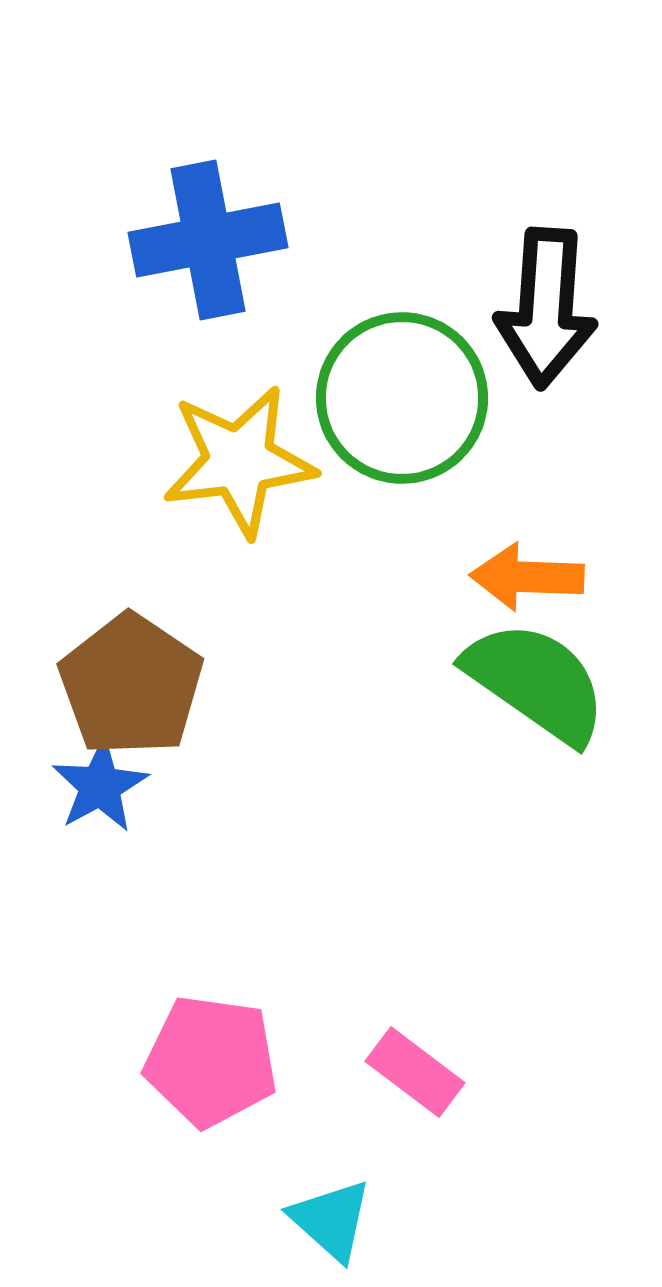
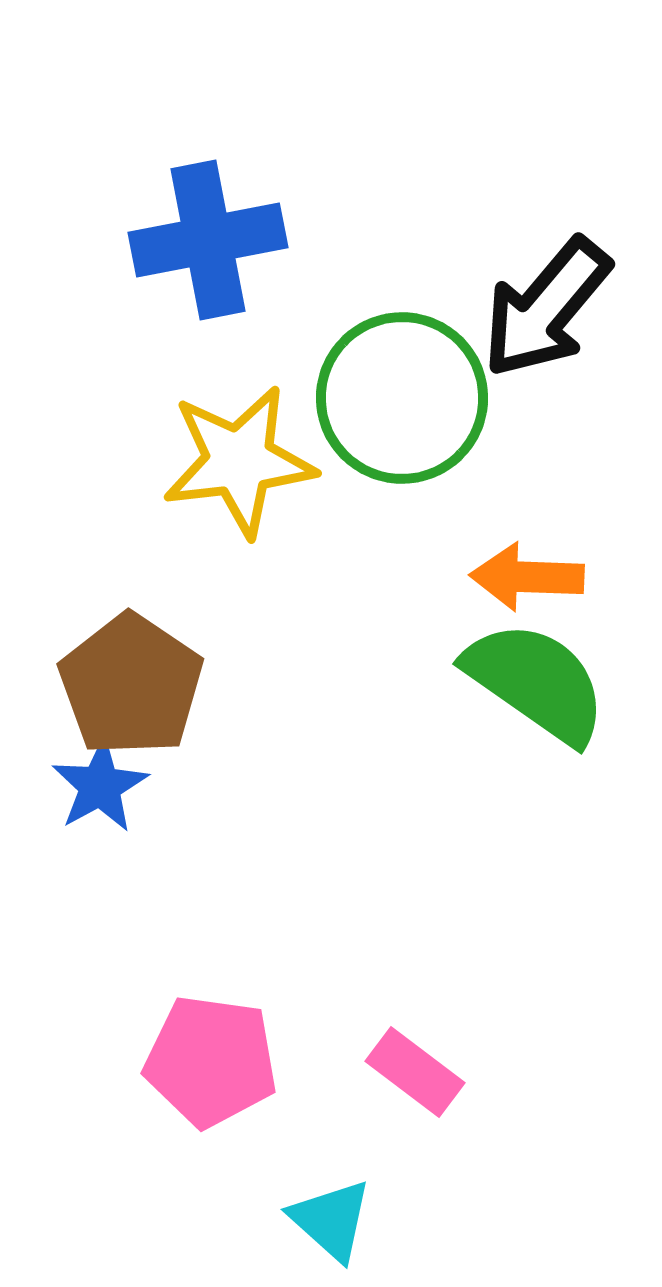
black arrow: rotated 36 degrees clockwise
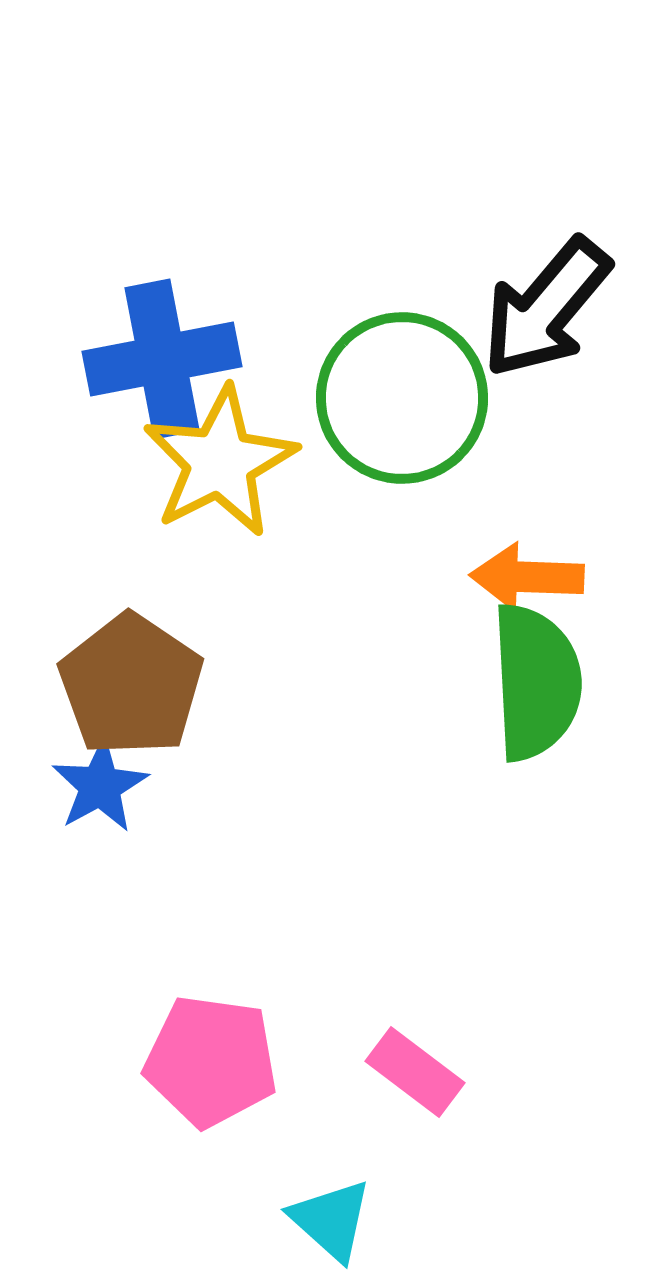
blue cross: moved 46 px left, 119 px down
yellow star: moved 19 px left, 1 px down; rotated 20 degrees counterclockwise
green semicircle: rotated 52 degrees clockwise
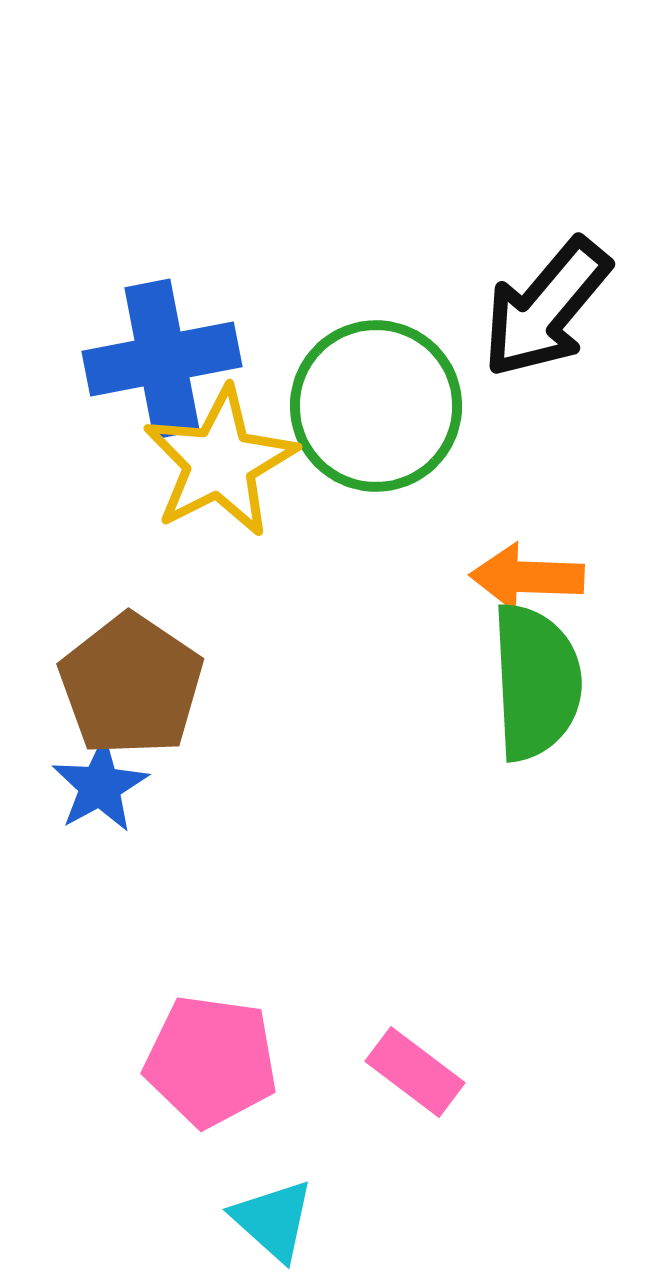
green circle: moved 26 px left, 8 px down
cyan triangle: moved 58 px left
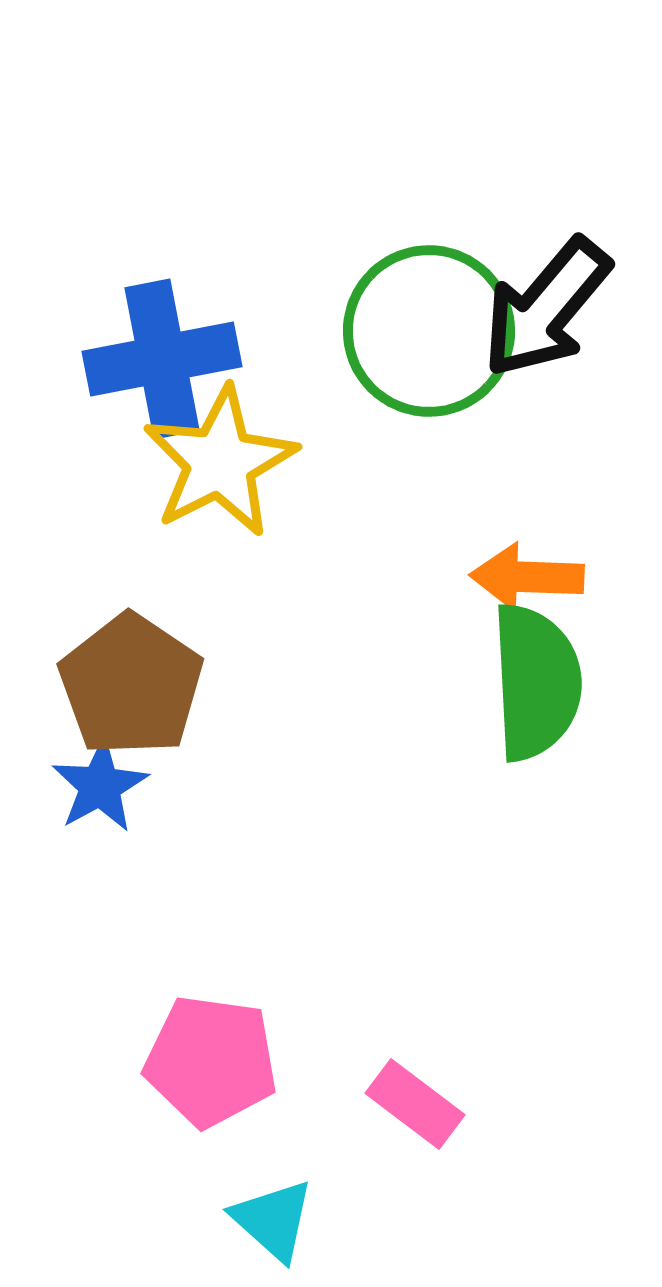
green circle: moved 53 px right, 75 px up
pink rectangle: moved 32 px down
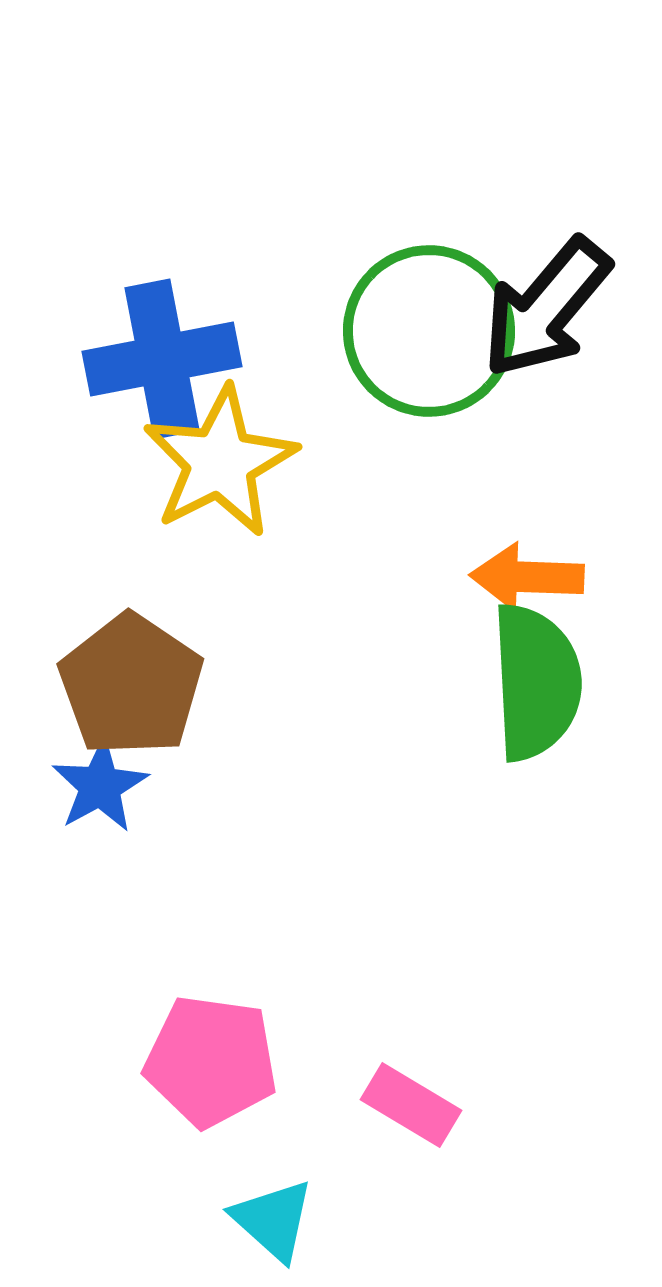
pink rectangle: moved 4 px left, 1 px down; rotated 6 degrees counterclockwise
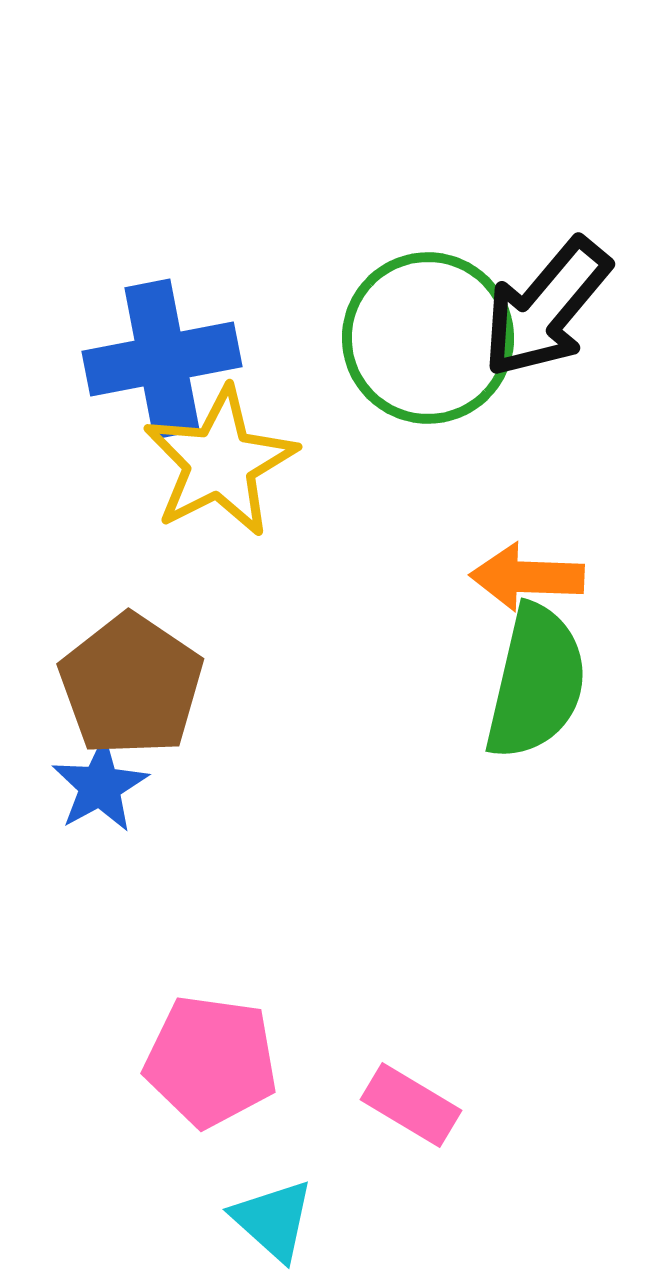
green circle: moved 1 px left, 7 px down
green semicircle: rotated 16 degrees clockwise
